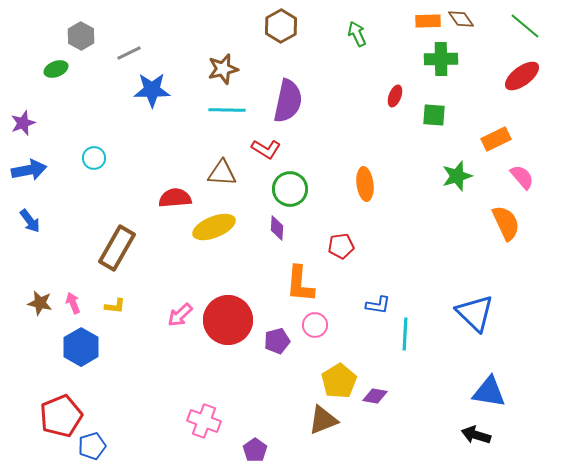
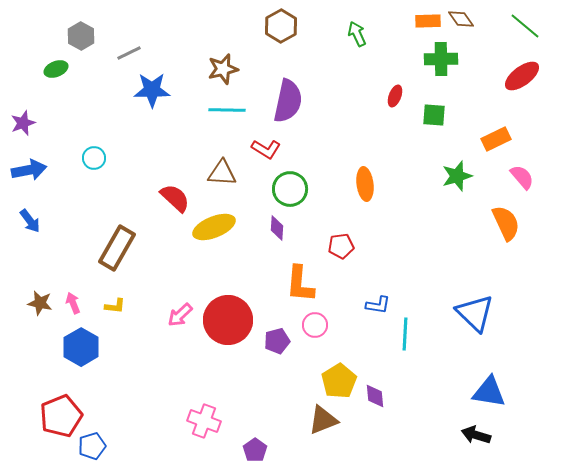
red semicircle at (175, 198): rotated 48 degrees clockwise
purple diamond at (375, 396): rotated 75 degrees clockwise
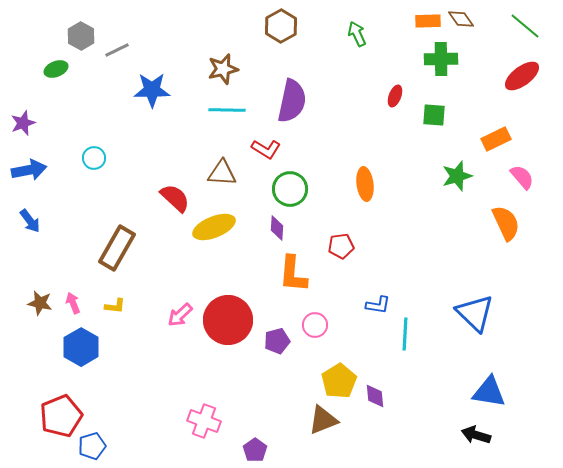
gray line at (129, 53): moved 12 px left, 3 px up
purple semicircle at (288, 101): moved 4 px right
orange L-shape at (300, 284): moved 7 px left, 10 px up
